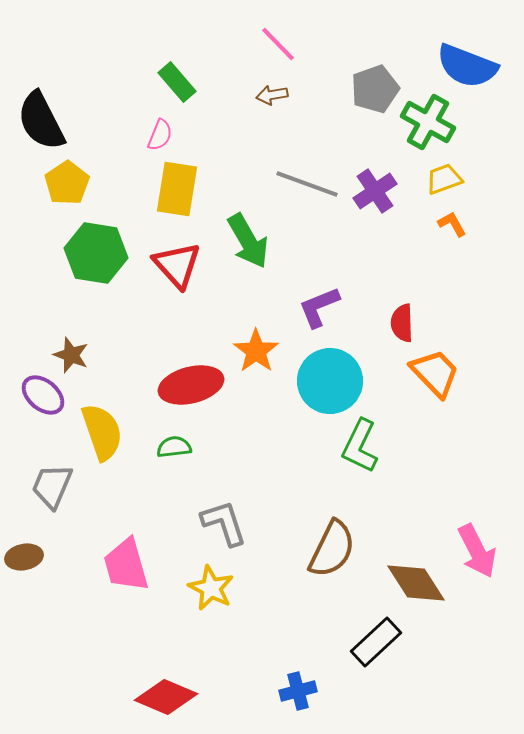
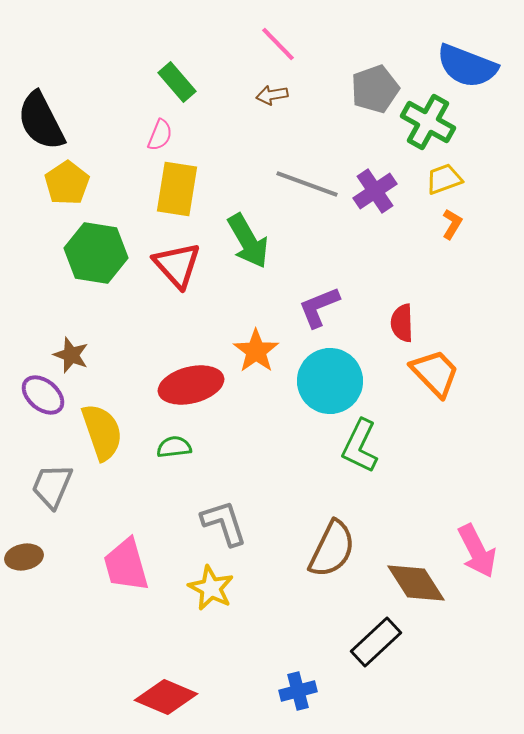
orange L-shape: rotated 60 degrees clockwise
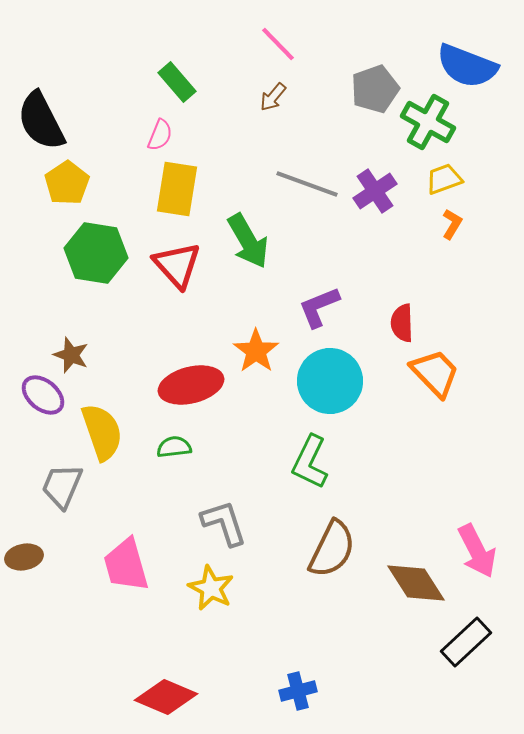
brown arrow: moved 1 px right, 2 px down; rotated 40 degrees counterclockwise
green L-shape: moved 50 px left, 16 px down
gray trapezoid: moved 10 px right
black rectangle: moved 90 px right
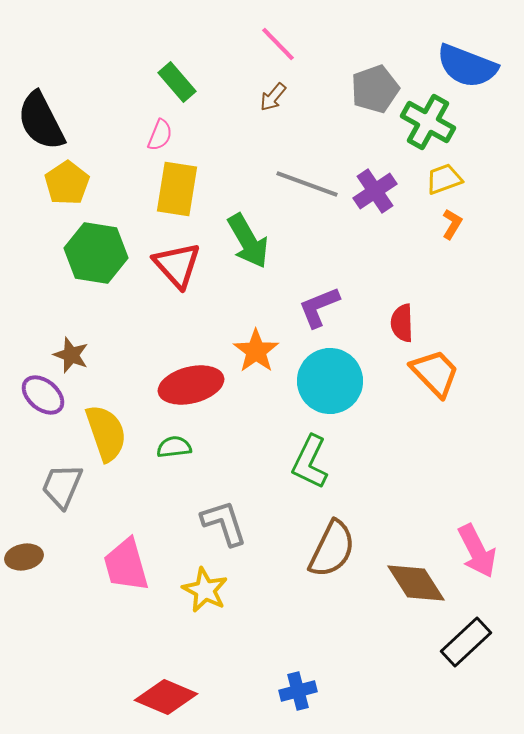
yellow semicircle: moved 4 px right, 1 px down
yellow star: moved 6 px left, 2 px down
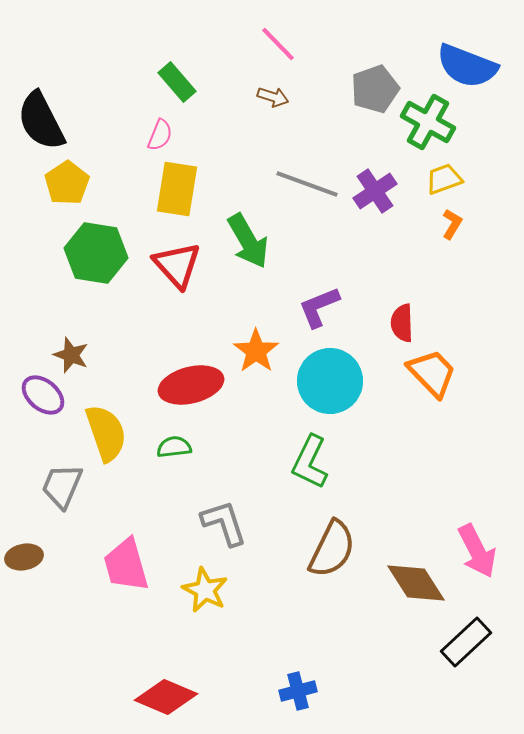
brown arrow: rotated 112 degrees counterclockwise
orange trapezoid: moved 3 px left
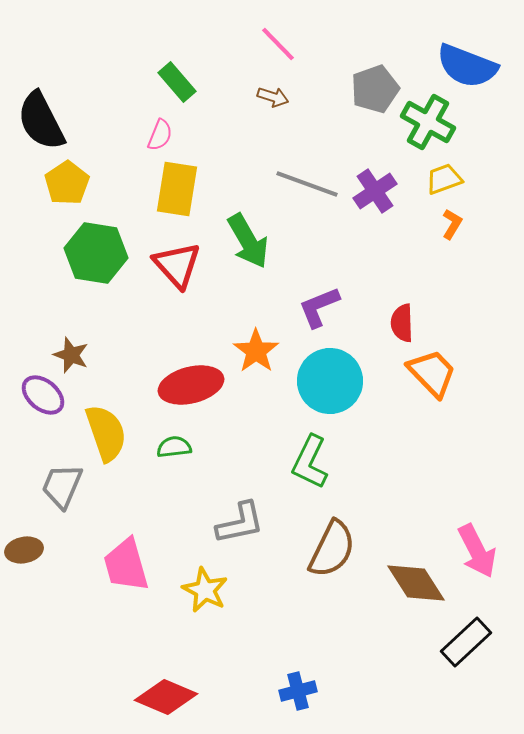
gray L-shape: moved 16 px right; rotated 96 degrees clockwise
brown ellipse: moved 7 px up
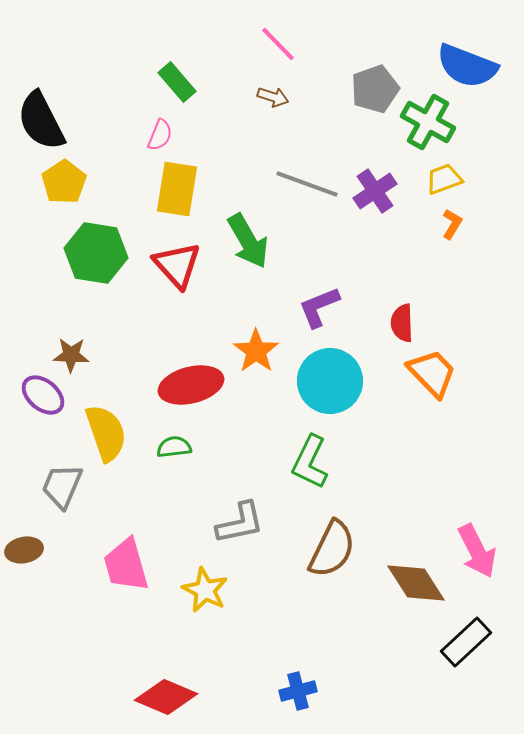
yellow pentagon: moved 3 px left, 1 px up
brown star: rotated 18 degrees counterclockwise
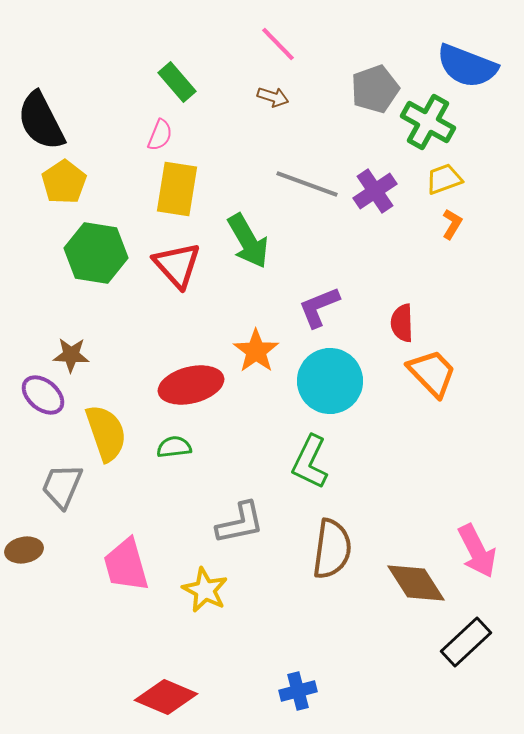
brown semicircle: rotated 18 degrees counterclockwise
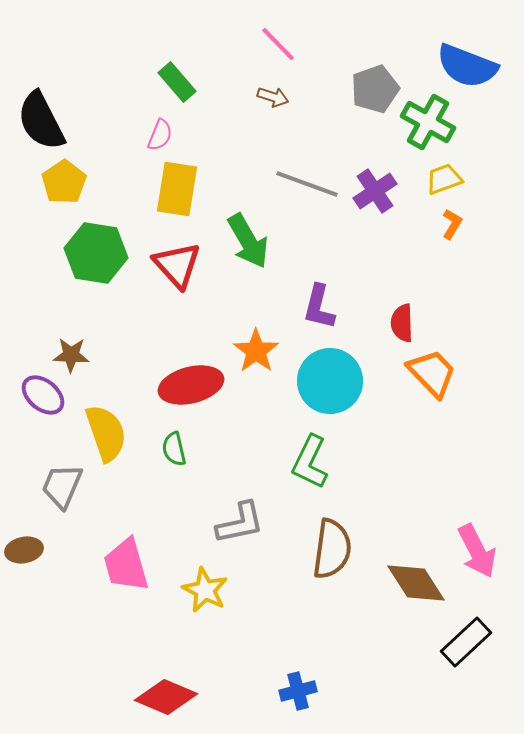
purple L-shape: rotated 54 degrees counterclockwise
green semicircle: moved 2 px down; rotated 96 degrees counterclockwise
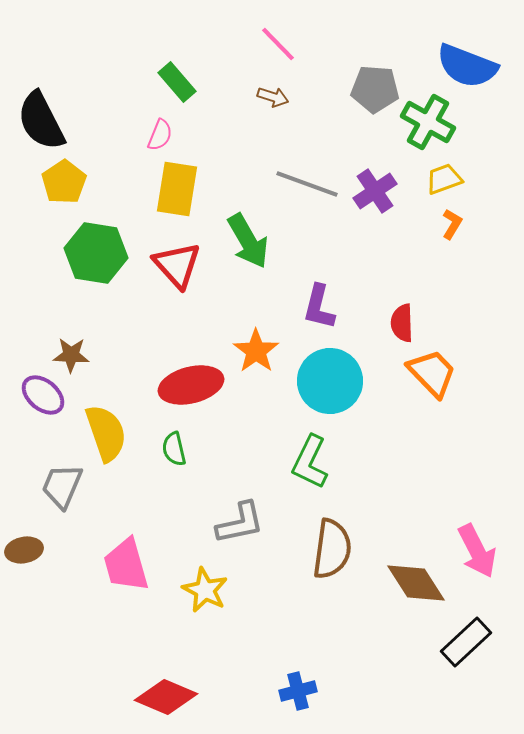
gray pentagon: rotated 24 degrees clockwise
